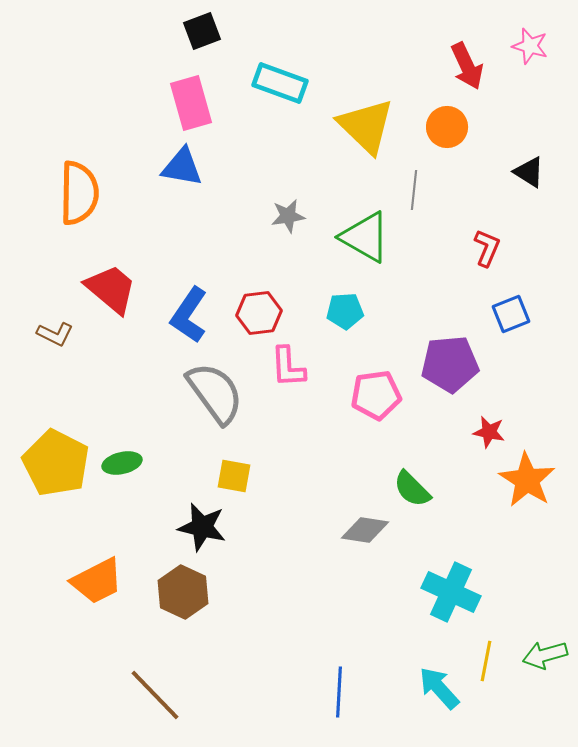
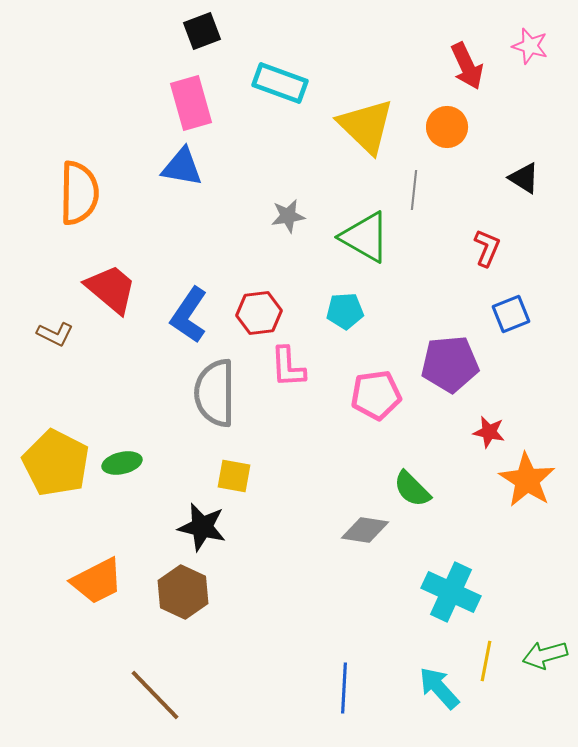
black triangle: moved 5 px left, 6 px down
gray semicircle: rotated 144 degrees counterclockwise
blue line: moved 5 px right, 4 px up
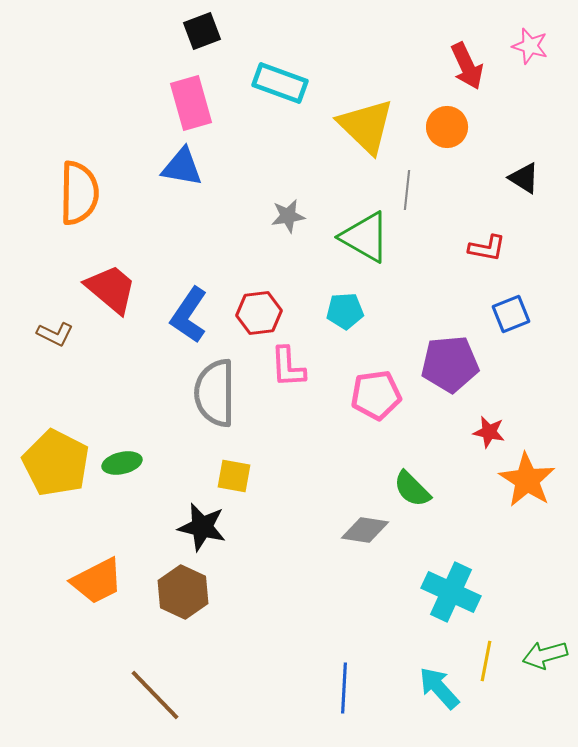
gray line: moved 7 px left
red L-shape: rotated 78 degrees clockwise
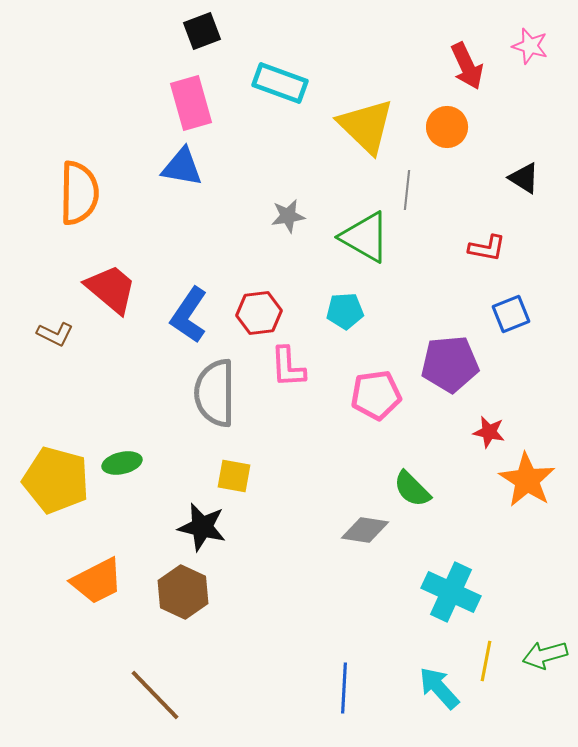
yellow pentagon: moved 17 px down; rotated 12 degrees counterclockwise
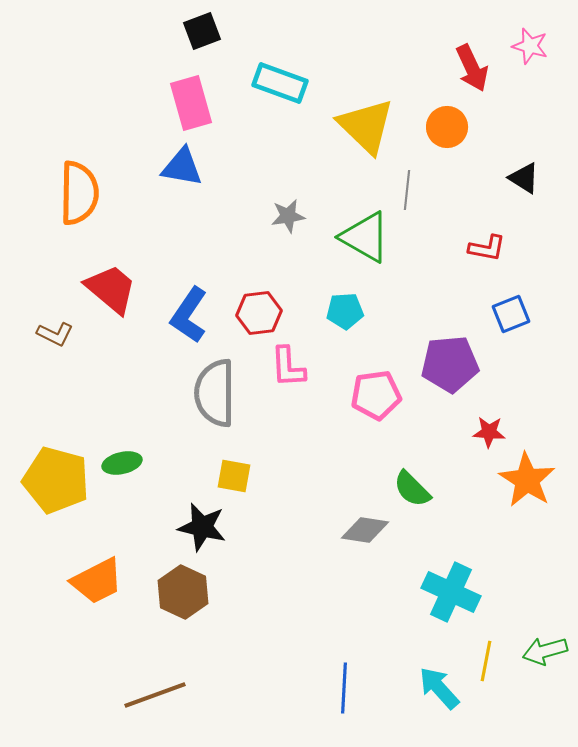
red arrow: moved 5 px right, 2 px down
red star: rotated 8 degrees counterclockwise
green arrow: moved 4 px up
brown line: rotated 66 degrees counterclockwise
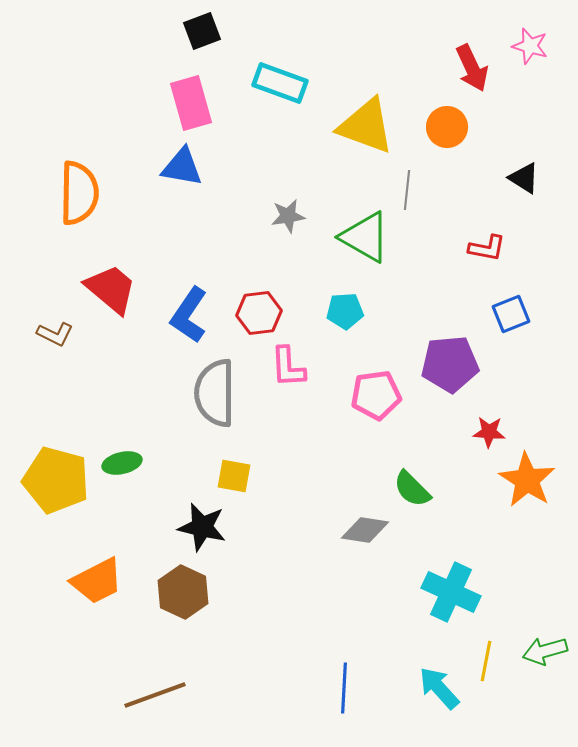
yellow triangle: rotated 24 degrees counterclockwise
